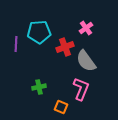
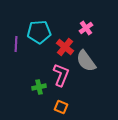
red cross: rotated 30 degrees counterclockwise
pink L-shape: moved 20 px left, 14 px up
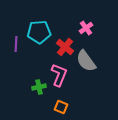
pink L-shape: moved 2 px left
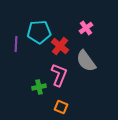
red cross: moved 5 px left, 1 px up
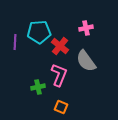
pink cross: rotated 24 degrees clockwise
purple line: moved 1 px left, 2 px up
green cross: moved 1 px left
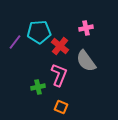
purple line: rotated 35 degrees clockwise
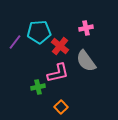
pink L-shape: moved 1 px left, 2 px up; rotated 55 degrees clockwise
orange square: rotated 24 degrees clockwise
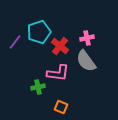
pink cross: moved 1 px right, 10 px down
cyan pentagon: rotated 15 degrees counterclockwise
pink L-shape: rotated 20 degrees clockwise
orange square: rotated 24 degrees counterclockwise
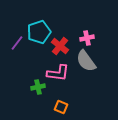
purple line: moved 2 px right, 1 px down
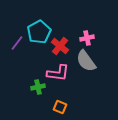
cyan pentagon: rotated 10 degrees counterclockwise
orange square: moved 1 px left
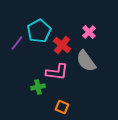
cyan pentagon: moved 1 px up
pink cross: moved 2 px right, 6 px up; rotated 32 degrees counterclockwise
red cross: moved 2 px right, 1 px up
pink L-shape: moved 1 px left, 1 px up
orange square: moved 2 px right
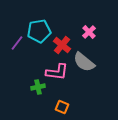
cyan pentagon: rotated 20 degrees clockwise
gray semicircle: moved 2 px left, 1 px down; rotated 15 degrees counterclockwise
